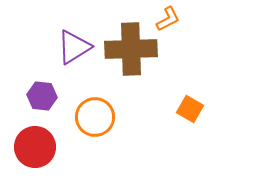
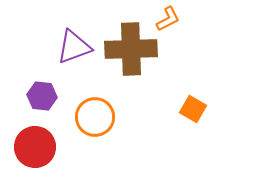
purple triangle: rotated 12 degrees clockwise
orange square: moved 3 px right
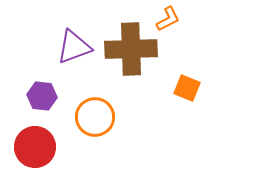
orange square: moved 6 px left, 21 px up; rotated 8 degrees counterclockwise
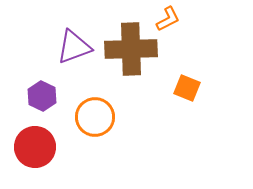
purple hexagon: rotated 20 degrees clockwise
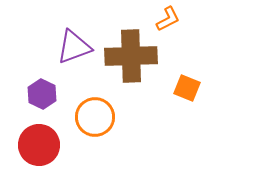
brown cross: moved 7 px down
purple hexagon: moved 2 px up
red circle: moved 4 px right, 2 px up
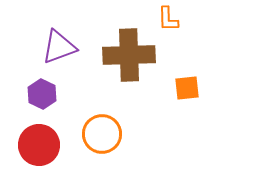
orange L-shape: rotated 116 degrees clockwise
purple triangle: moved 15 px left
brown cross: moved 2 px left, 1 px up
orange square: rotated 28 degrees counterclockwise
orange circle: moved 7 px right, 17 px down
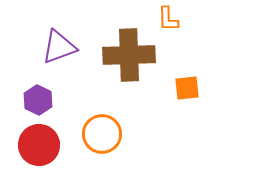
purple hexagon: moved 4 px left, 6 px down
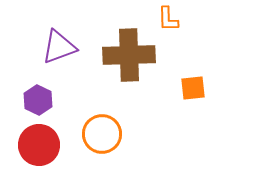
orange square: moved 6 px right
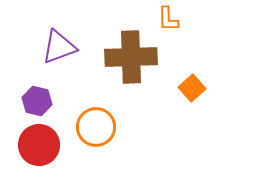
brown cross: moved 2 px right, 2 px down
orange square: moved 1 px left; rotated 36 degrees counterclockwise
purple hexagon: moved 1 px left, 1 px down; rotated 12 degrees counterclockwise
orange circle: moved 6 px left, 7 px up
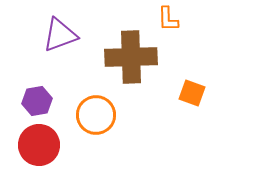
purple triangle: moved 1 px right, 12 px up
orange square: moved 5 px down; rotated 28 degrees counterclockwise
purple hexagon: rotated 24 degrees counterclockwise
orange circle: moved 12 px up
